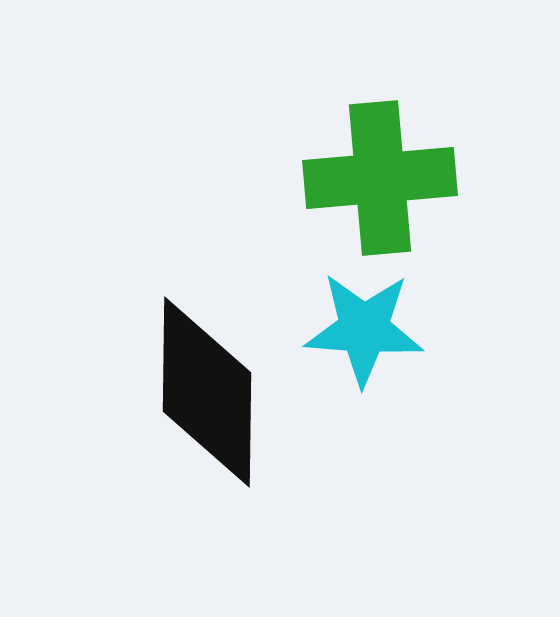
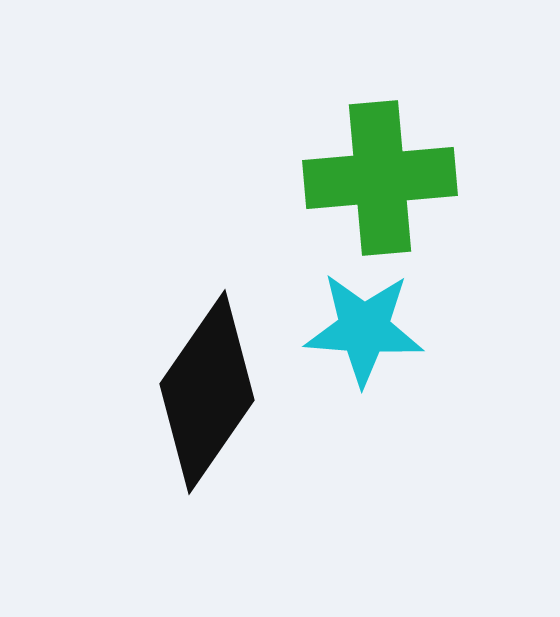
black diamond: rotated 34 degrees clockwise
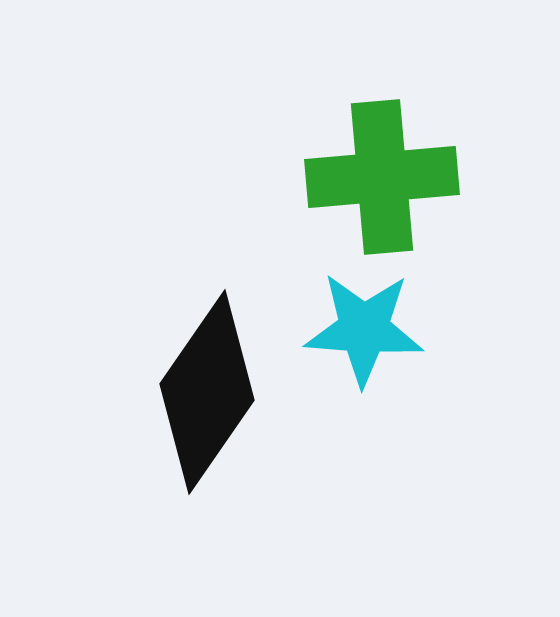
green cross: moved 2 px right, 1 px up
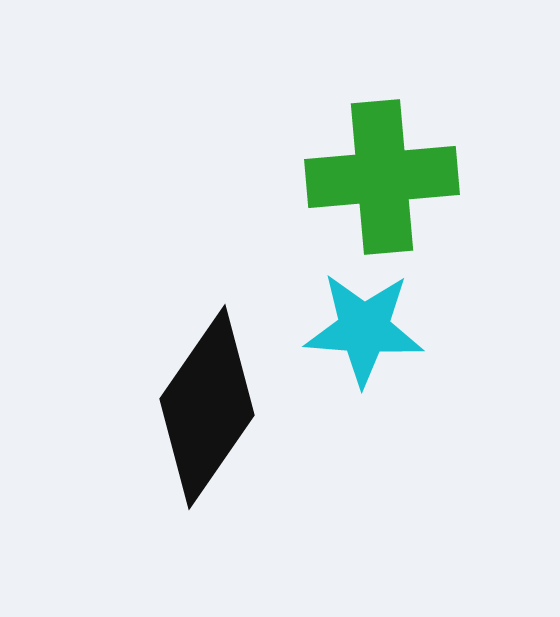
black diamond: moved 15 px down
